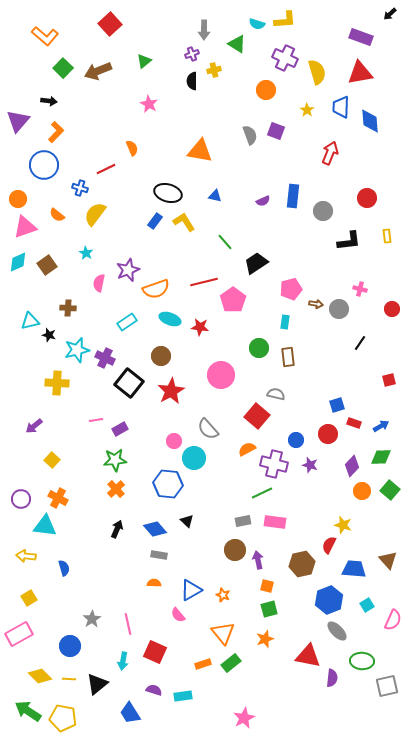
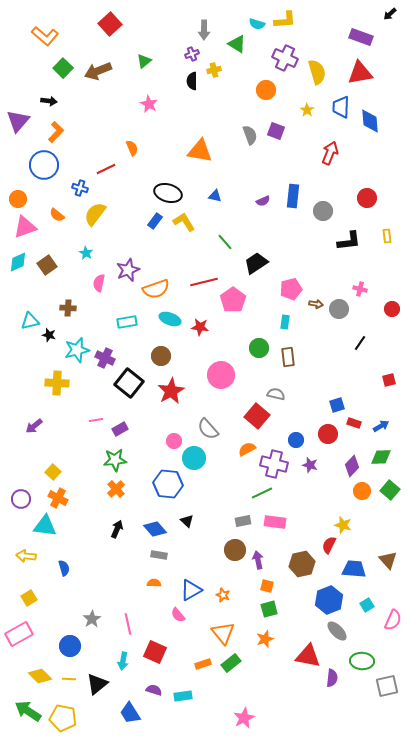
cyan rectangle at (127, 322): rotated 24 degrees clockwise
yellow square at (52, 460): moved 1 px right, 12 px down
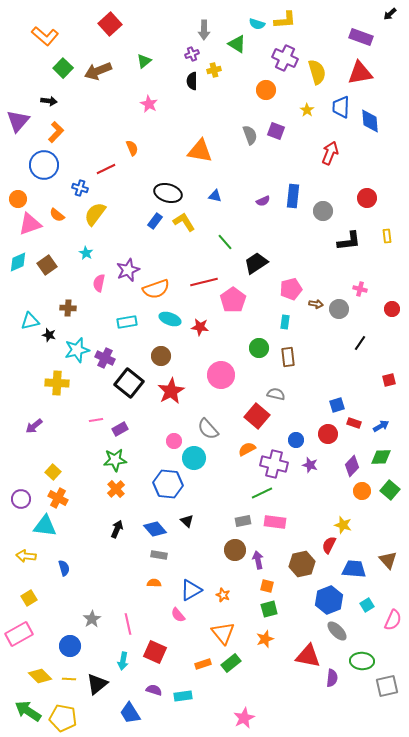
pink triangle at (25, 227): moved 5 px right, 3 px up
